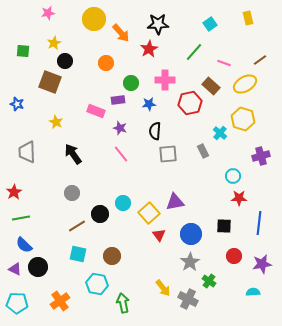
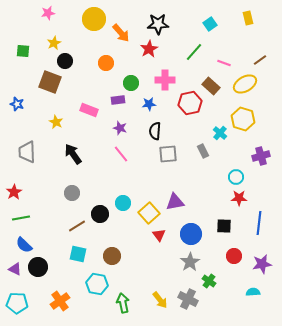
pink rectangle at (96, 111): moved 7 px left, 1 px up
cyan circle at (233, 176): moved 3 px right, 1 px down
yellow arrow at (163, 288): moved 3 px left, 12 px down
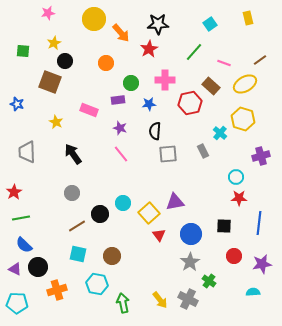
orange cross at (60, 301): moved 3 px left, 11 px up; rotated 18 degrees clockwise
